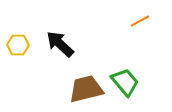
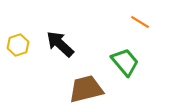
orange line: moved 1 px down; rotated 60 degrees clockwise
yellow hexagon: rotated 20 degrees counterclockwise
green trapezoid: moved 20 px up
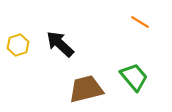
green trapezoid: moved 9 px right, 15 px down
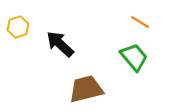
yellow hexagon: moved 18 px up
green trapezoid: moved 20 px up
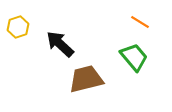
brown trapezoid: moved 10 px up
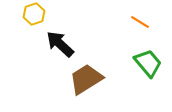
yellow hexagon: moved 16 px right, 13 px up
green trapezoid: moved 14 px right, 6 px down
brown trapezoid: rotated 18 degrees counterclockwise
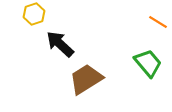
orange line: moved 18 px right
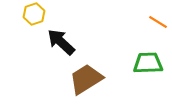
black arrow: moved 1 px right, 2 px up
green trapezoid: rotated 52 degrees counterclockwise
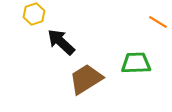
green trapezoid: moved 12 px left
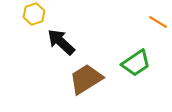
green trapezoid: rotated 148 degrees clockwise
